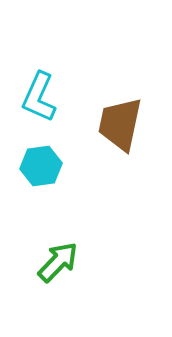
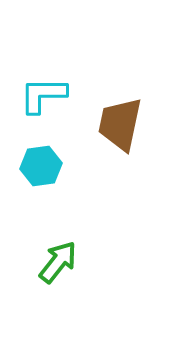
cyan L-shape: moved 4 px right, 2 px up; rotated 66 degrees clockwise
green arrow: rotated 6 degrees counterclockwise
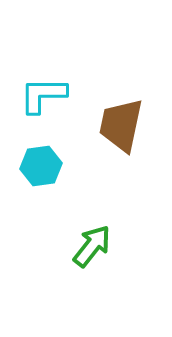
brown trapezoid: moved 1 px right, 1 px down
green arrow: moved 34 px right, 16 px up
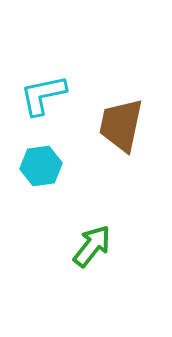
cyan L-shape: rotated 12 degrees counterclockwise
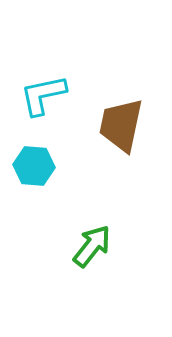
cyan hexagon: moved 7 px left; rotated 12 degrees clockwise
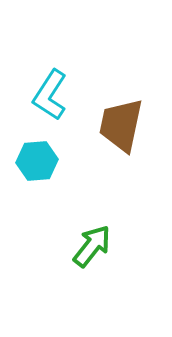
cyan L-shape: moved 7 px right; rotated 45 degrees counterclockwise
cyan hexagon: moved 3 px right, 5 px up; rotated 9 degrees counterclockwise
